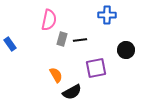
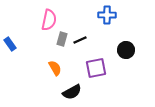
black line: rotated 16 degrees counterclockwise
orange semicircle: moved 1 px left, 7 px up
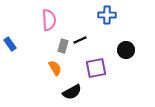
pink semicircle: rotated 15 degrees counterclockwise
gray rectangle: moved 1 px right, 7 px down
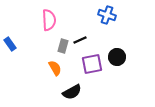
blue cross: rotated 18 degrees clockwise
black circle: moved 9 px left, 7 px down
purple square: moved 4 px left, 4 px up
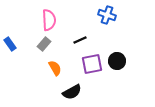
gray rectangle: moved 19 px left, 2 px up; rotated 24 degrees clockwise
black circle: moved 4 px down
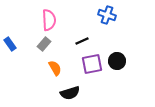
black line: moved 2 px right, 1 px down
black semicircle: moved 2 px left, 1 px down; rotated 12 degrees clockwise
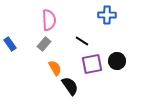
blue cross: rotated 18 degrees counterclockwise
black line: rotated 56 degrees clockwise
black semicircle: moved 7 px up; rotated 108 degrees counterclockwise
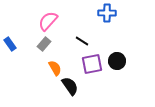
blue cross: moved 2 px up
pink semicircle: moved 1 px left, 1 px down; rotated 135 degrees counterclockwise
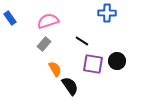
pink semicircle: rotated 30 degrees clockwise
blue rectangle: moved 26 px up
purple square: moved 1 px right; rotated 20 degrees clockwise
orange semicircle: moved 1 px down
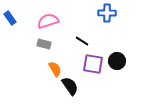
gray rectangle: rotated 64 degrees clockwise
